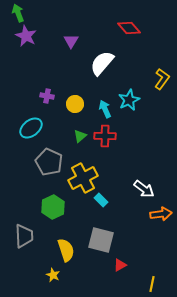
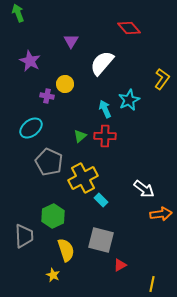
purple star: moved 4 px right, 25 px down
yellow circle: moved 10 px left, 20 px up
green hexagon: moved 9 px down
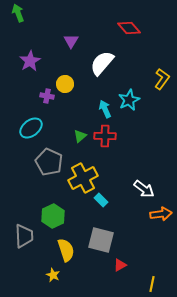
purple star: rotated 15 degrees clockwise
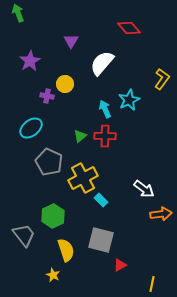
gray trapezoid: moved 1 px up; rotated 35 degrees counterclockwise
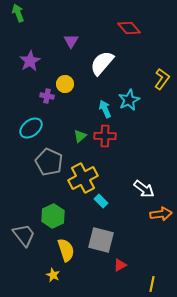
cyan rectangle: moved 1 px down
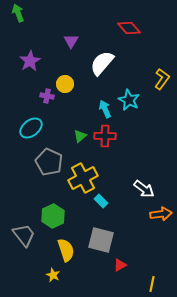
cyan star: rotated 20 degrees counterclockwise
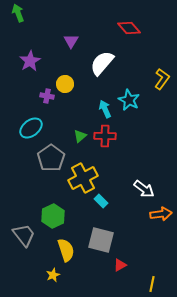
gray pentagon: moved 2 px right, 4 px up; rotated 12 degrees clockwise
yellow star: rotated 24 degrees clockwise
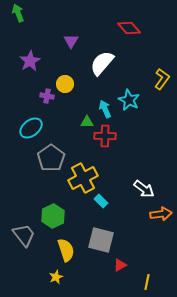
green triangle: moved 7 px right, 14 px up; rotated 40 degrees clockwise
yellow star: moved 3 px right, 2 px down
yellow line: moved 5 px left, 2 px up
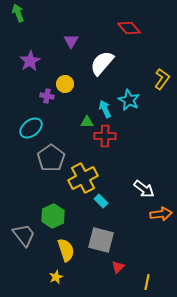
red triangle: moved 2 px left, 2 px down; rotated 16 degrees counterclockwise
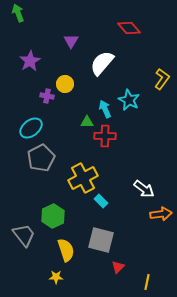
gray pentagon: moved 10 px left; rotated 8 degrees clockwise
yellow star: rotated 24 degrees clockwise
